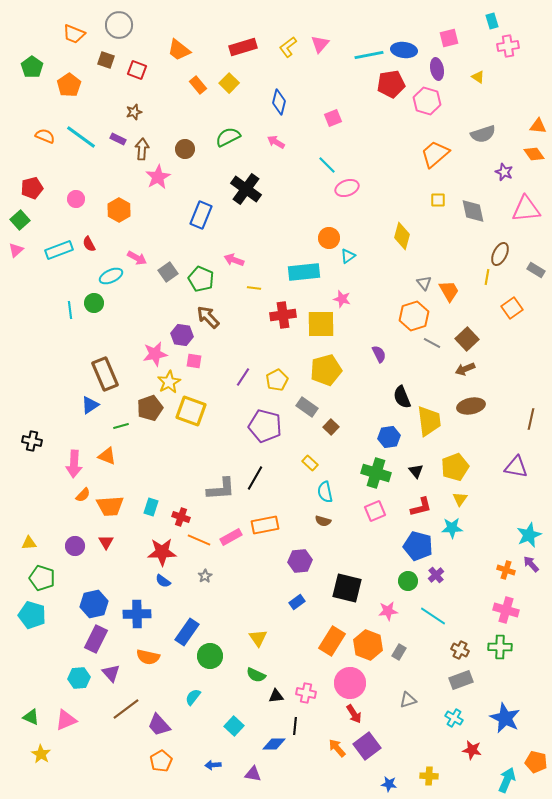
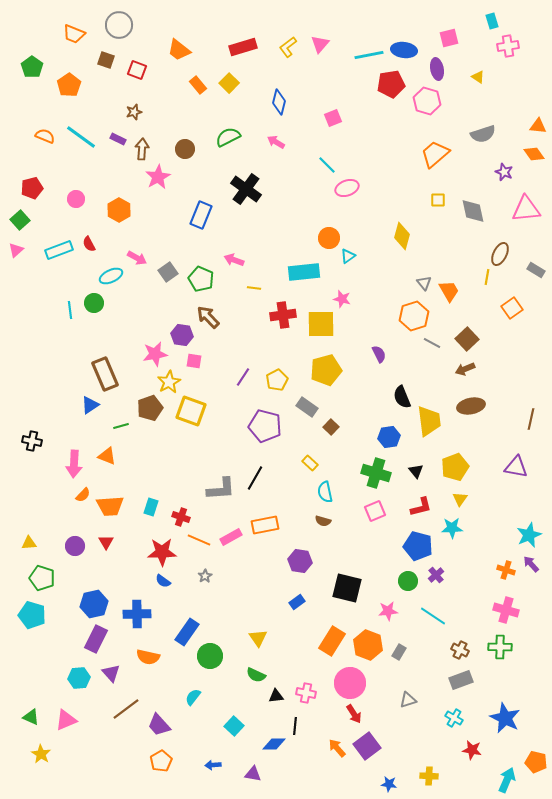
purple hexagon at (300, 561): rotated 15 degrees clockwise
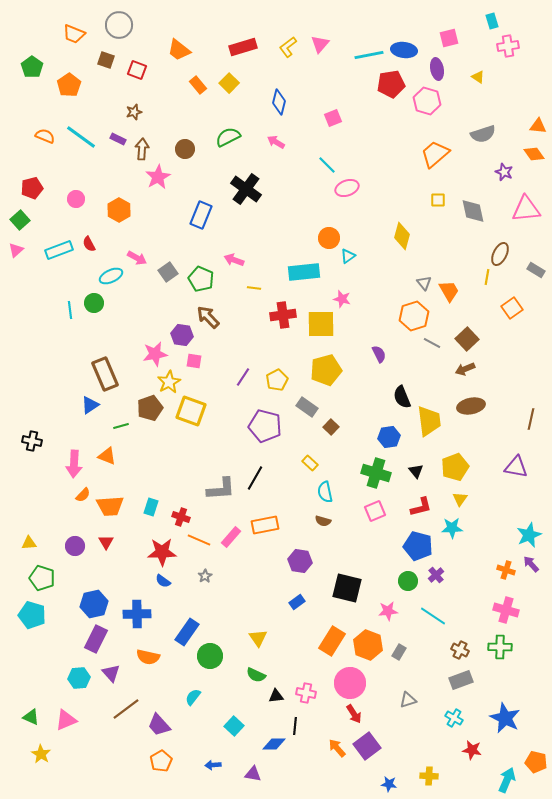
pink rectangle at (231, 537): rotated 20 degrees counterclockwise
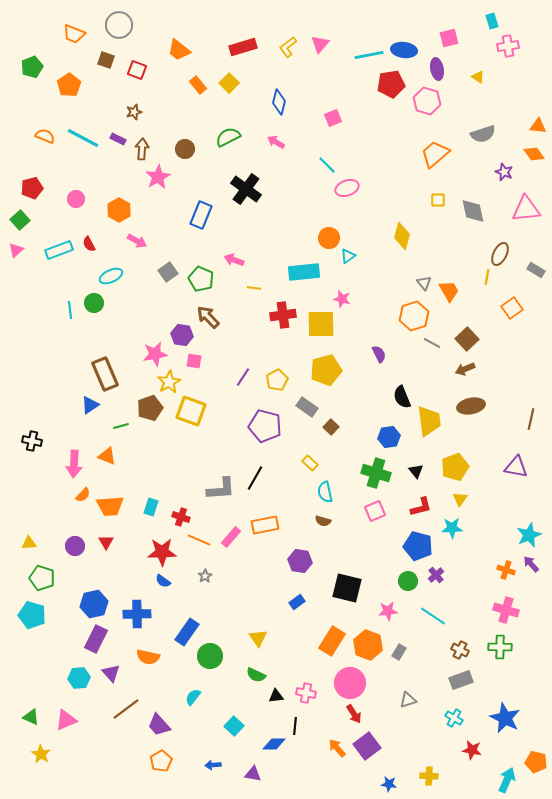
green pentagon at (32, 67): rotated 15 degrees clockwise
cyan line at (81, 137): moved 2 px right, 1 px down; rotated 8 degrees counterclockwise
pink arrow at (137, 258): moved 17 px up
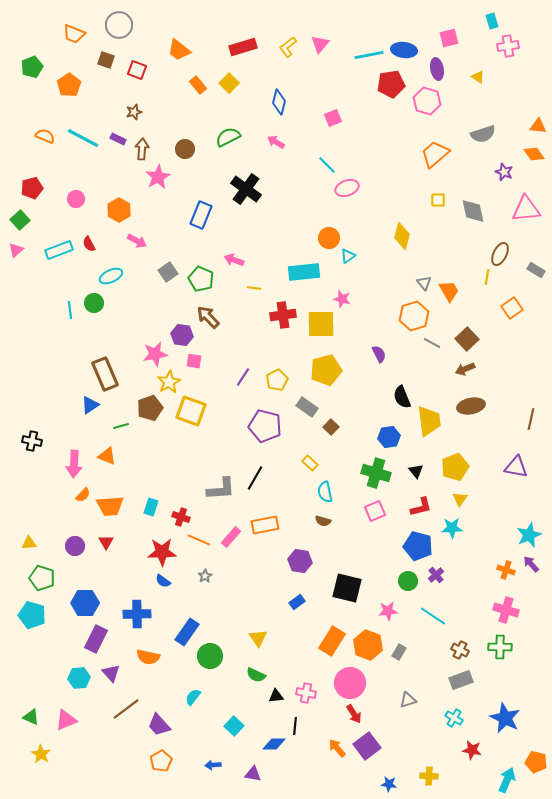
blue hexagon at (94, 604): moved 9 px left, 1 px up; rotated 12 degrees clockwise
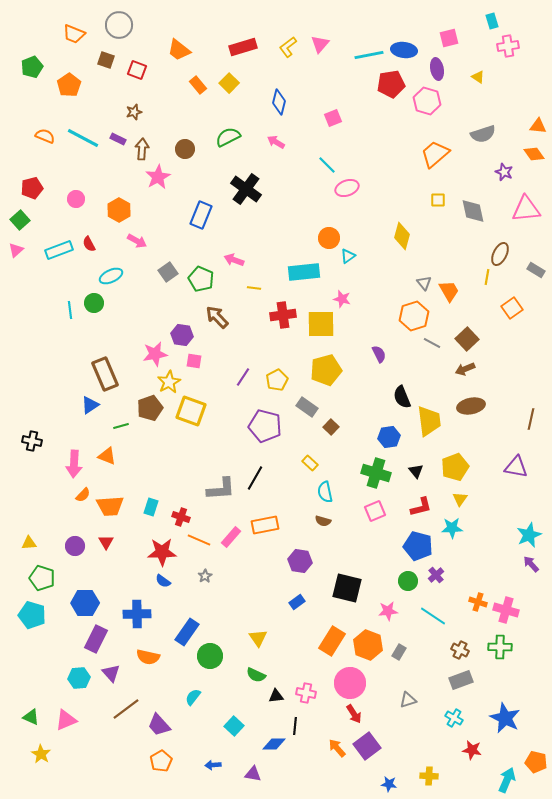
brown arrow at (208, 317): moved 9 px right
orange cross at (506, 570): moved 28 px left, 32 px down
